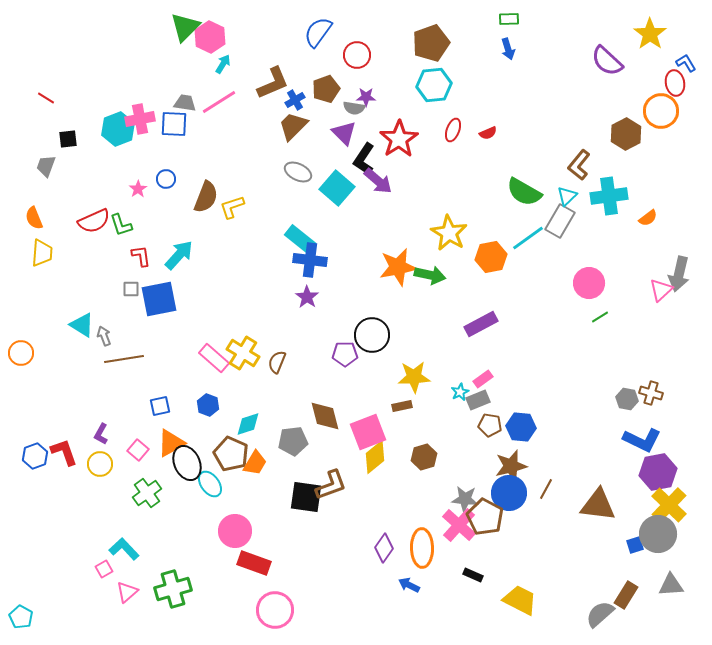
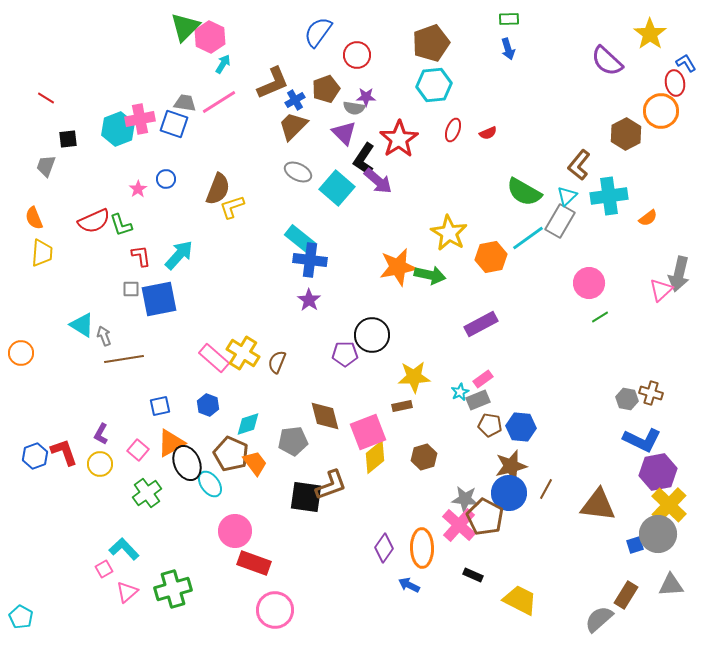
blue square at (174, 124): rotated 16 degrees clockwise
brown semicircle at (206, 197): moved 12 px right, 8 px up
purple star at (307, 297): moved 2 px right, 3 px down
orange trapezoid at (255, 463): rotated 68 degrees counterclockwise
gray semicircle at (600, 614): moved 1 px left, 5 px down
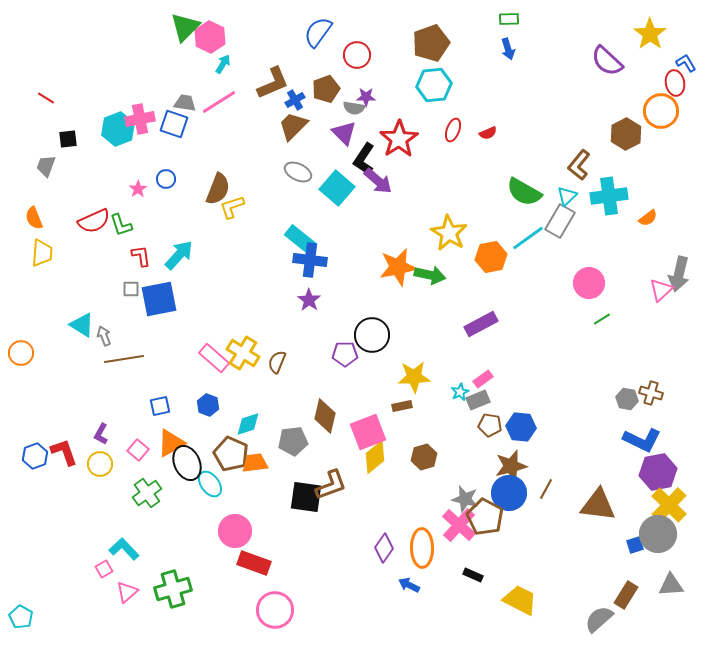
green line at (600, 317): moved 2 px right, 2 px down
brown diamond at (325, 416): rotated 28 degrees clockwise
orange trapezoid at (255, 463): rotated 60 degrees counterclockwise
gray star at (465, 499): rotated 8 degrees clockwise
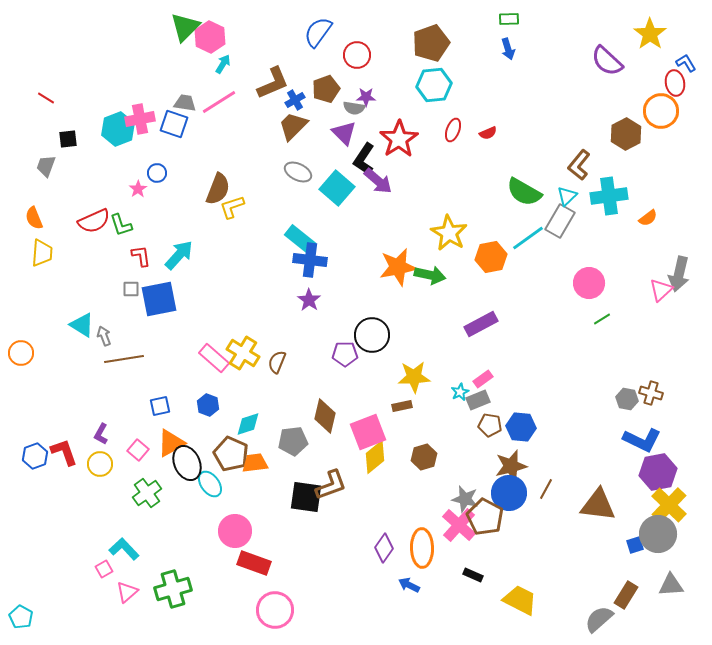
blue circle at (166, 179): moved 9 px left, 6 px up
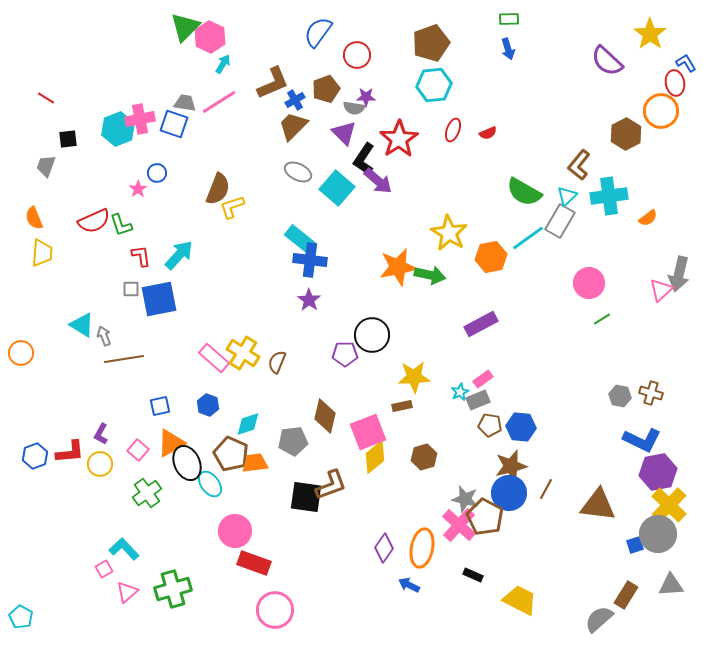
gray hexagon at (627, 399): moved 7 px left, 3 px up
red L-shape at (64, 452): moved 6 px right; rotated 104 degrees clockwise
orange ellipse at (422, 548): rotated 12 degrees clockwise
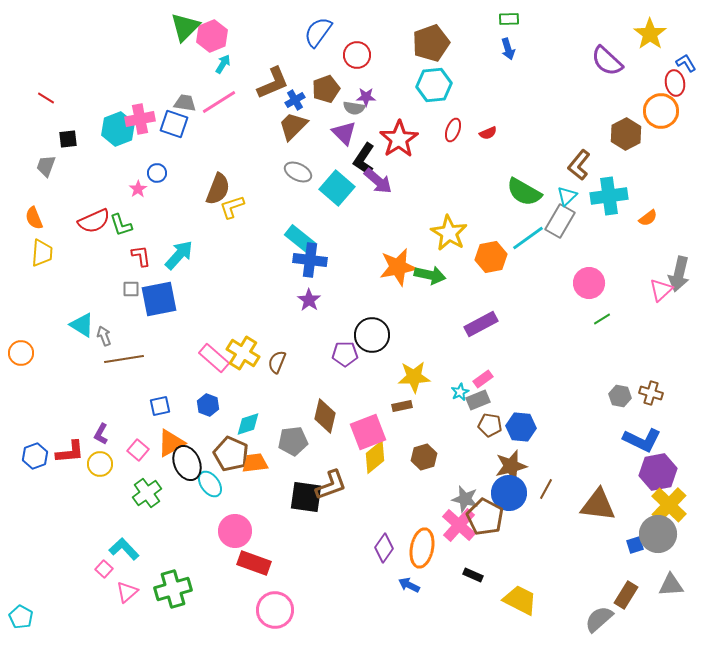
pink hexagon at (210, 37): moved 2 px right, 1 px up; rotated 12 degrees clockwise
pink square at (104, 569): rotated 18 degrees counterclockwise
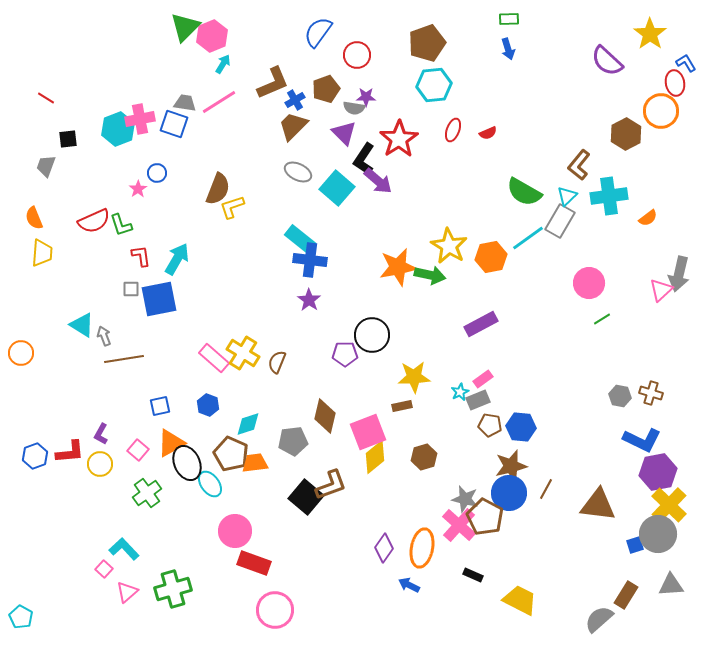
brown pentagon at (431, 43): moved 4 px left
yellow star at (449, 233): moved 13 px down
cyan arrow at (179, 255): moved 2 px left, 4 px down; rotated 12 degrees counterclockwise
black square at (306, 497): rotated 32 degrees clockwise
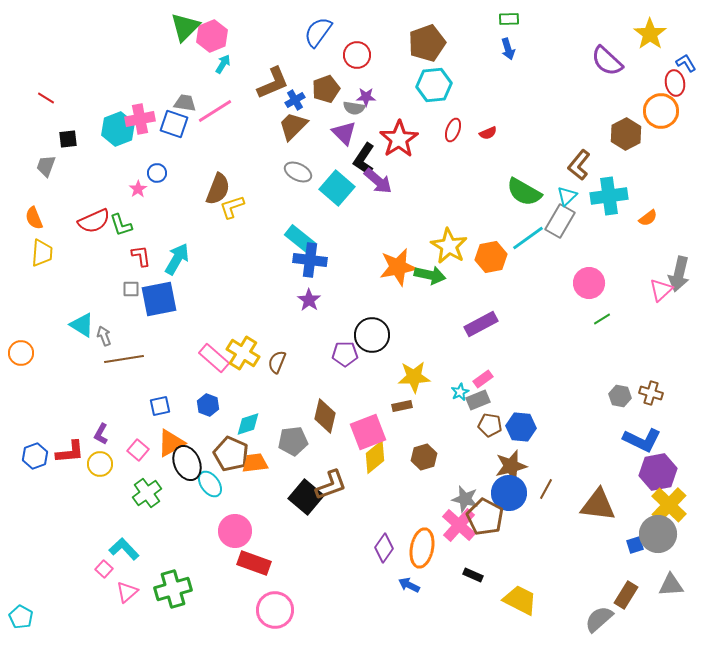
pink line at (219, 102): moved 4 px left, 9 px down
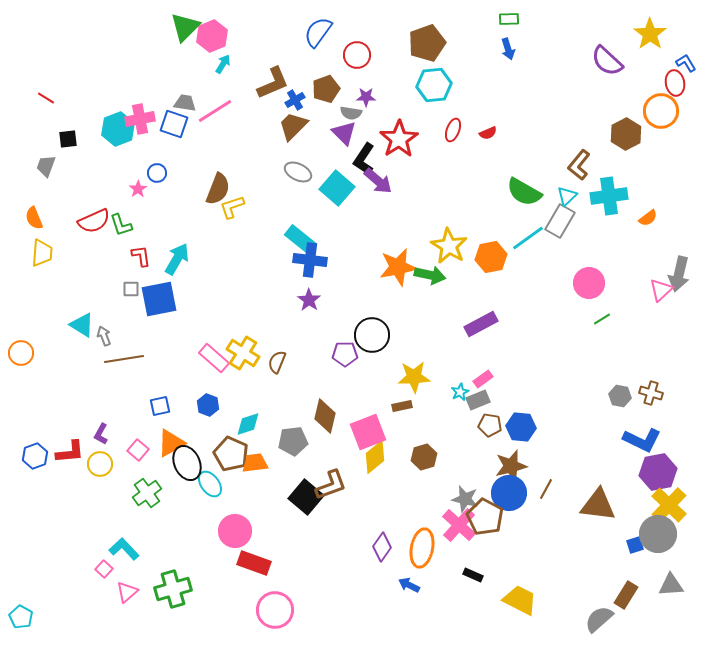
gray semicircle at (354, 108): moved 3 px left, 5 px down
purple diamond at (384, 548): moved 2 px left, 1 px up
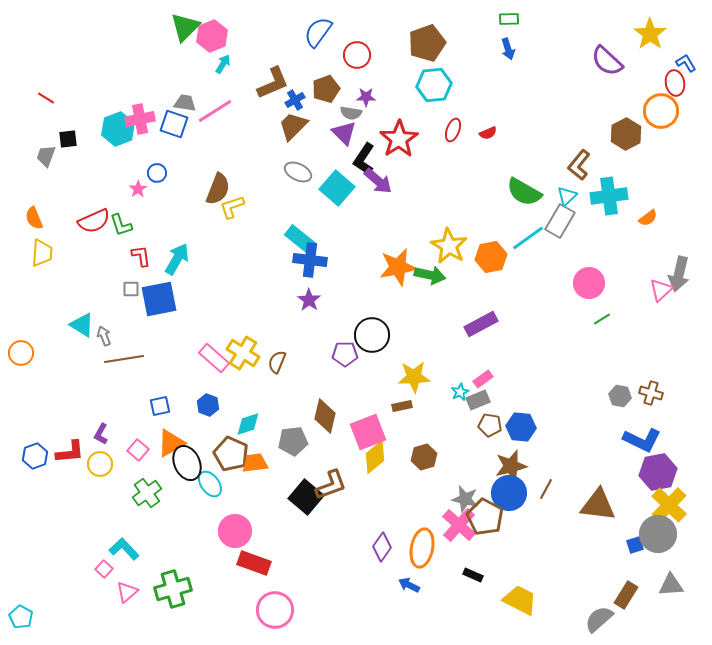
gray trapezoid at (46, 166): moved 10 px up
